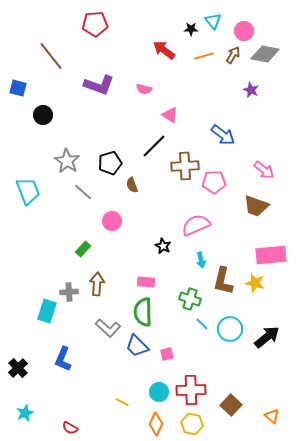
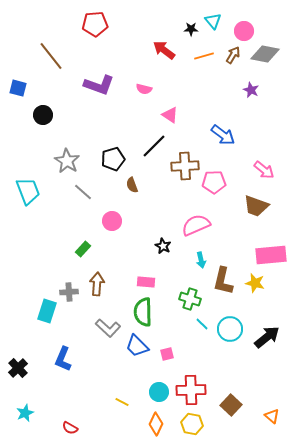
black pentagon at (110, 163): moved 3 px right, 4 px up
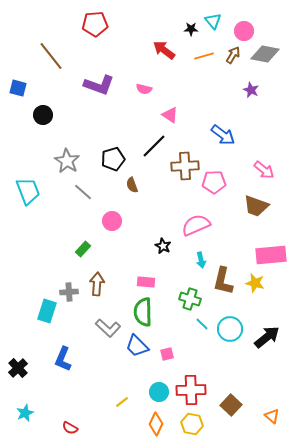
yellow line at (122, 402): rotated 64 degrees counterclockwise
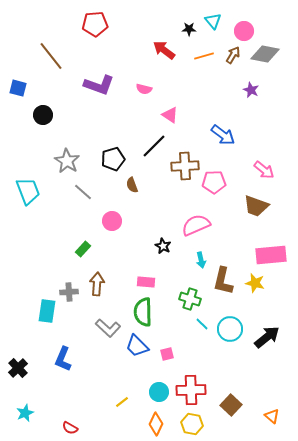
black star at (191, 29): moved 2 px left
cyan rectangle at (47, 311): rotated 10 degrees counterclockwise
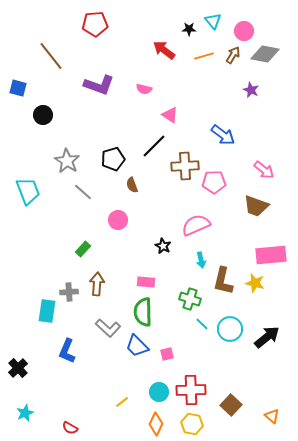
pink circle at (112, 221): moved 6 px right, 1 px up
blue L-shape at (63, 359): moved 4 px right, 8 px up
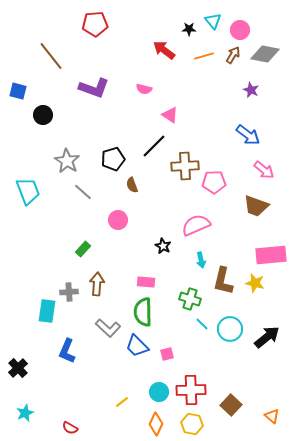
pink circle at (244, 31): moved 4 px left, 1 px up
purple L-shape at (99, 85): moved 5 px left, 3 px down
blue square at (18, 88): moved 3 px down
blue arrow at (223, 135): moved 25 px right
